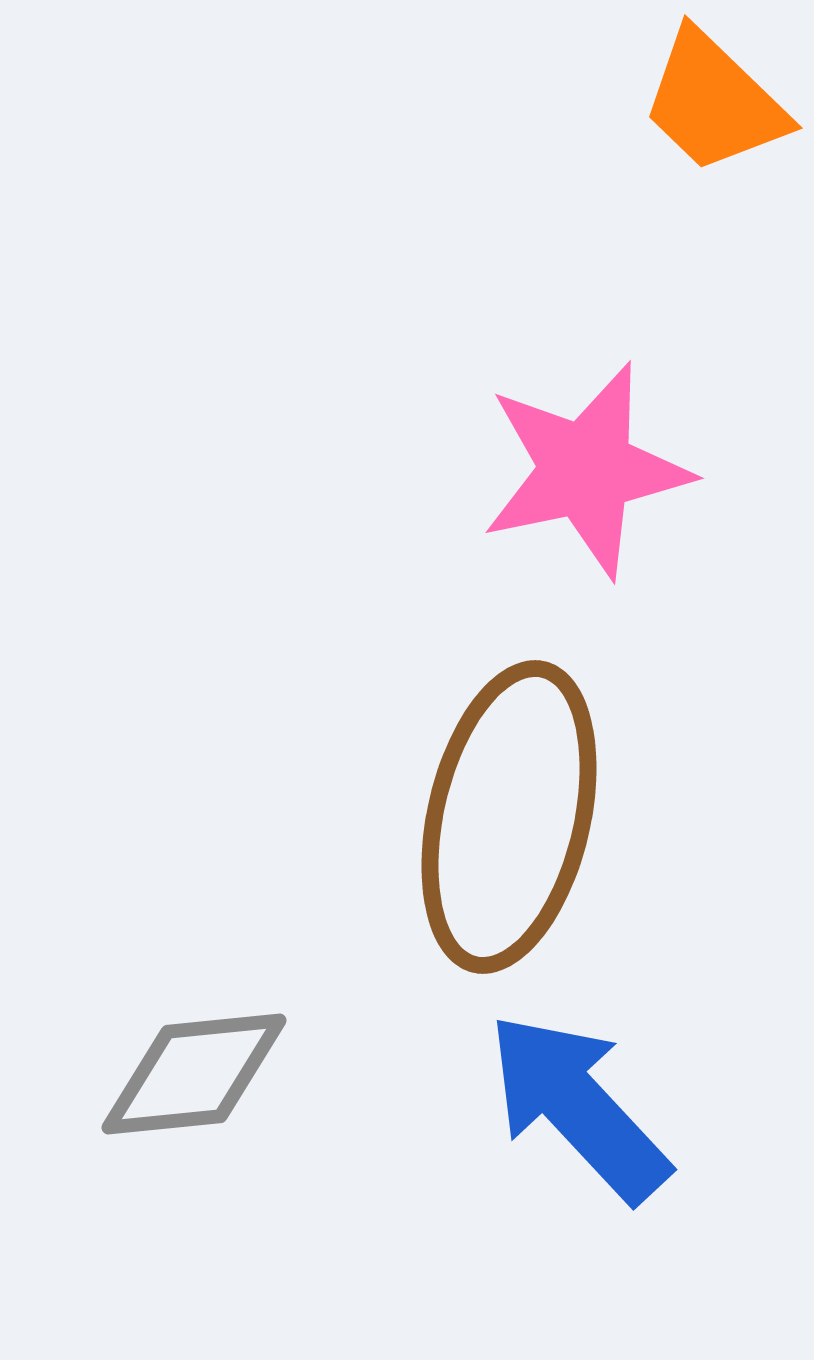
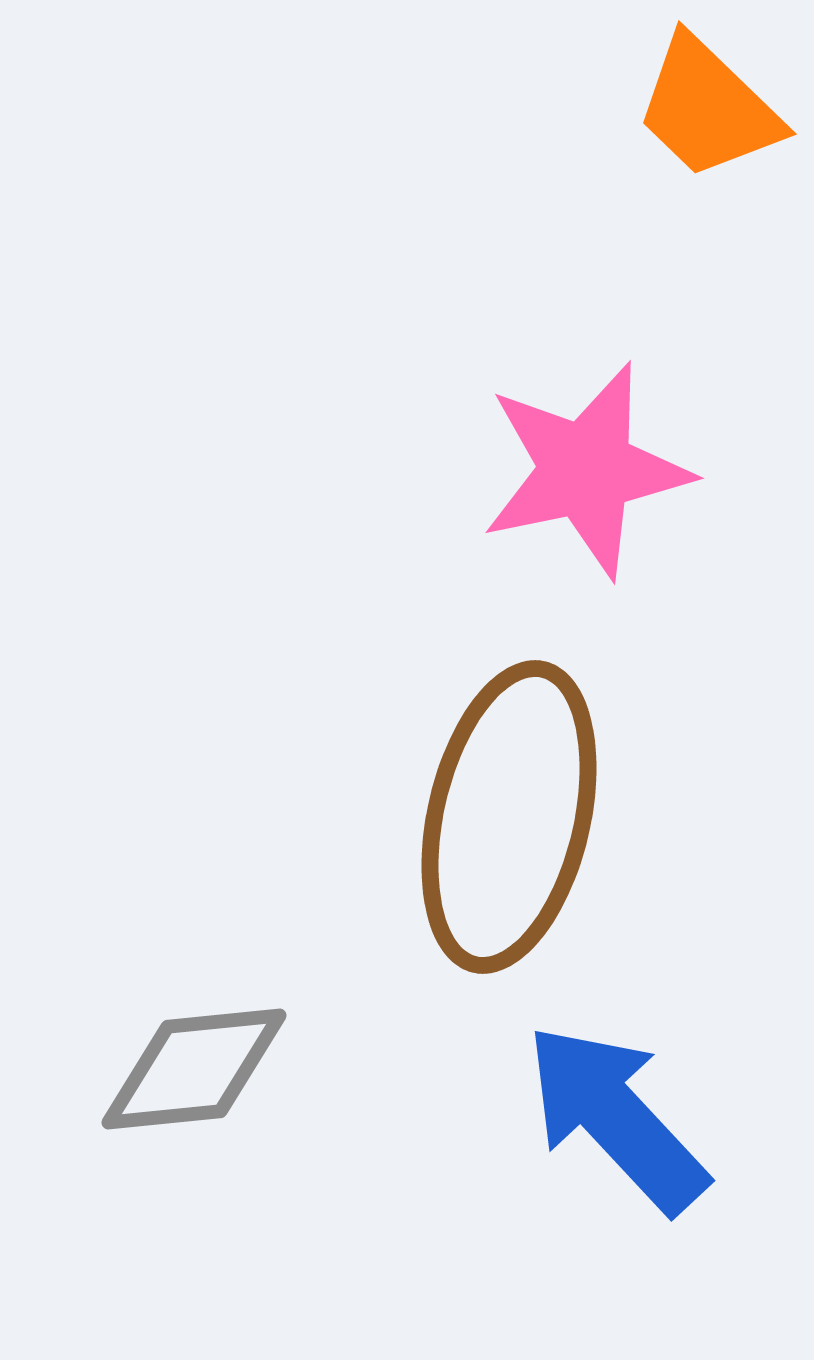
orange trapezoid: moved 6 px left, 6 px down
gray diamond: moved 5 px up
blue arrow: moved 38 px right, 11 px down
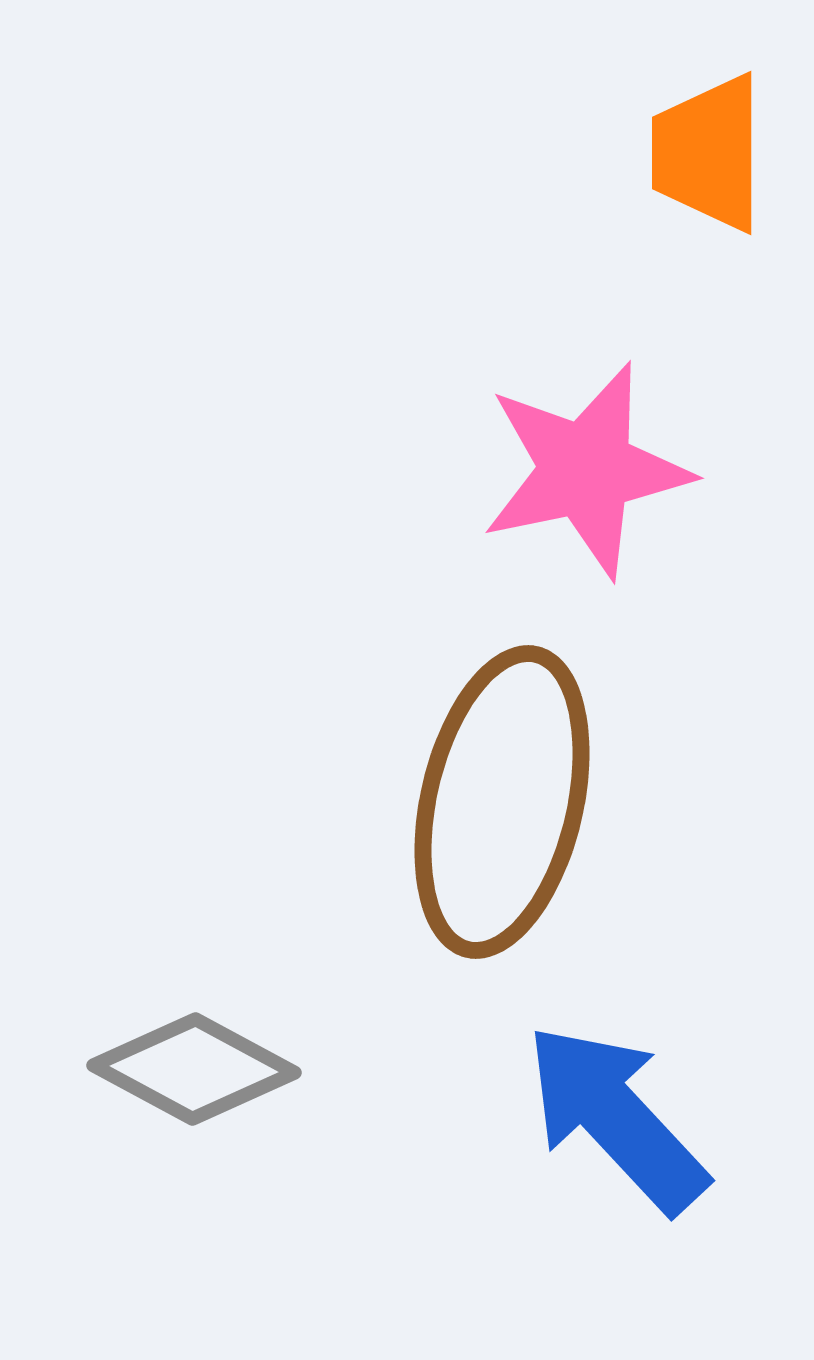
orange trapezoid: moved 45 px down; rotated 46 degrees clockwise
brown ellipse: moved 7 px left, 15 px up
gray diamond: rotated 34 degrees clockwise
